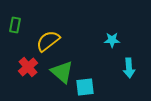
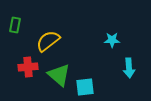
red cross: rotated 36 degrees clockwise
green triangle: moved 3 px left, 3 px down
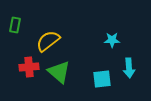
red cross: moved 1 px right
green triangle: moved 3 px up
cyan square: moved 17 px right, 8 px up
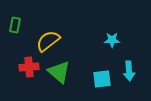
cyan arrow: moved 3 px down
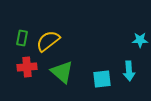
green rectangle: moved 7 px right, 13 px down
cyan star: moved 28 px right
red cross: moved 2 px left
green triangle: moved 3 px right
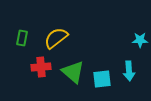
yellow semicircle: moved 8 px right, 3 px up
red cross: moved 14 px right
green triangle: moved 11 px right
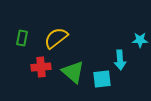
cyan arrow: moved 9 px left, 11 px up
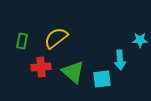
green rectangle: moved 3 px down
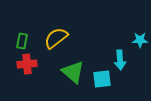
red cross: moved 14 px left, 3 px up
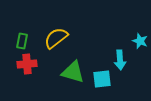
cyan star: moved 1 px down; rotated 21 degrees clockwise
green triangle: rotated 25 degrees counterclockwise
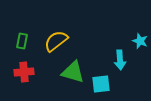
yellow semicircle: moved 3 px down
red cross: moved 3 px left, 8 px down
cyan square: moved 1 px left, 5 px down
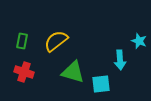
cyan star: moved 1 px left
red cross: rotated 24 degrees clockwise
